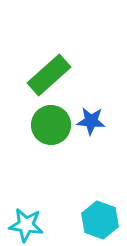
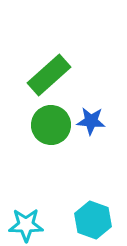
cyan hexagon: moved 7 px left
cyan star: rotated 8 degrees counterclockwise
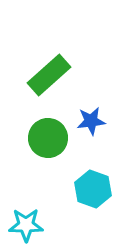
blue star: rotated 12 degrees counterclockwise
green circle: moved 3 px left, 13 px down
cyan hexagon: moved 31 px up
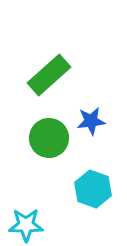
green circle: moved 1 px right
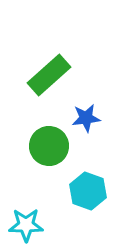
blue star: moved 5 px left, 3 px up
green circle: moved 8 px down
cyan hexagon: moved 5 px left, 2 px down
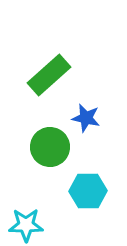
blue star: rotated 20 degrees clockwise
green circle: moved 1 px right, 1 px down
cyan hexagon: rotated 21 degrees counterclockwise
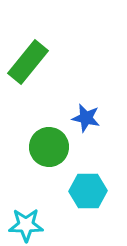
green rectangle: moved 21 px left, 13 px up; rotated 9 degrees counterclockwise
green circle: moved 1 px left
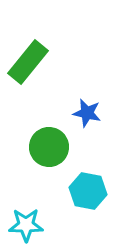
blue star: moved 1 px right, 5 px up
cyan hexagon: rotated 12 degrees clockwise
